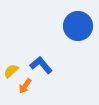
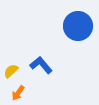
orange arrow: moved 7 px left, 7 px down
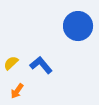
yellow semicircle: moved 8 px up
orange arrow: moved 1 px left, 2 px up
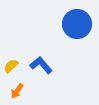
blue circle: moved 1 px left, 2 px up
yellow semicircle: moved 3 px down
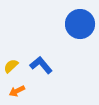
blue circle: moved 3 px right
orange arrow: rotated 28 degrees clockwise
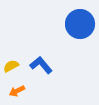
yellow semicircle: rotated 14 degrees clockwise
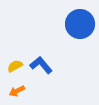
yellow semicircle: moved 4 px right
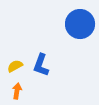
blue L-shape: rotated 120 degrees counterclockwise
orange arrow: rotated 126 degrees clockwise
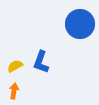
blue L-shape: moved 3 px up
orange arrow: moved 3 px left
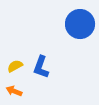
blue L-shape: moved 5 px down
orange arrow: rotated 77 degrees counterclockwise
